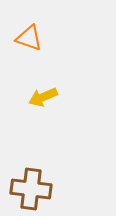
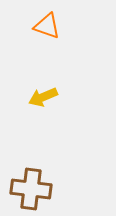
orange triangle: moved 18 px right, 12 px up
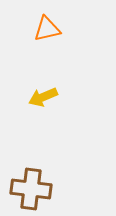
orange triangle: moved 3 px down; rotated 32 degrees counterclockwise
